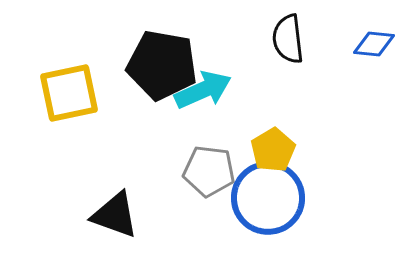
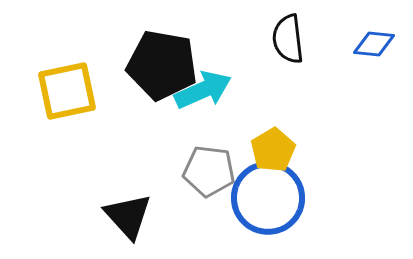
yellow square: moved 2 px left, 2 px up
black triangle: moved 13 px right, 1 px down; rotated 28 degrees clockwise
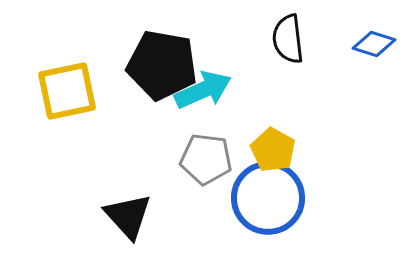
blue diamond: rotated 12 degrees clockwise
yellow pentagon: rotated 12 degrees counterclockwise
gray pentagon: moved 3 px left, 12 px up
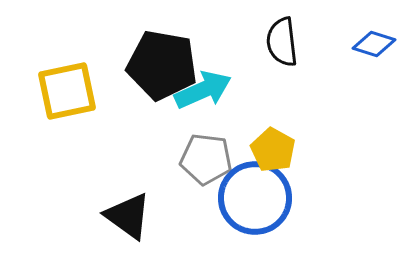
black semicircle: moved 6 px left, 3 px down
blue circle: moved 13 px left
black triangle: rotated 12 degrees counterclockwise
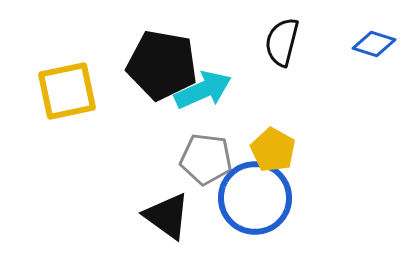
black semicircle: rotated 21 degrees clockwise
black triangle: moved 39 px right
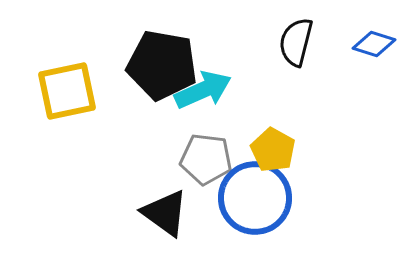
black semicircle: moved 14 px right
black triangle: moved 2 px left, 3 px up
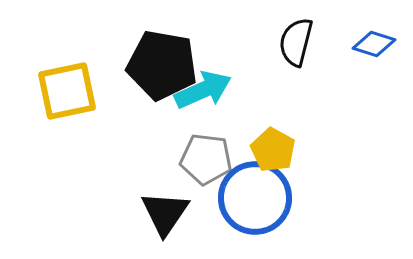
black triangle: rotated 28 degrees clockwise
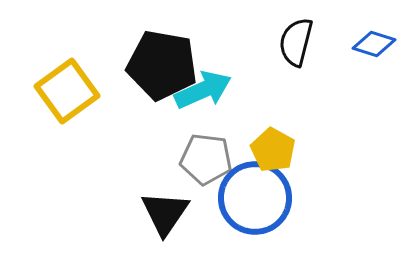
yellow square: rotated 24 degrees counterclockwise
